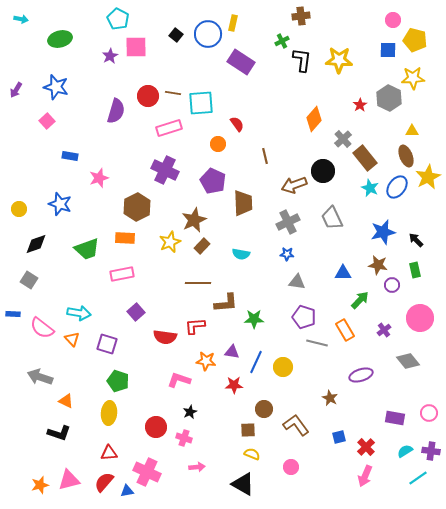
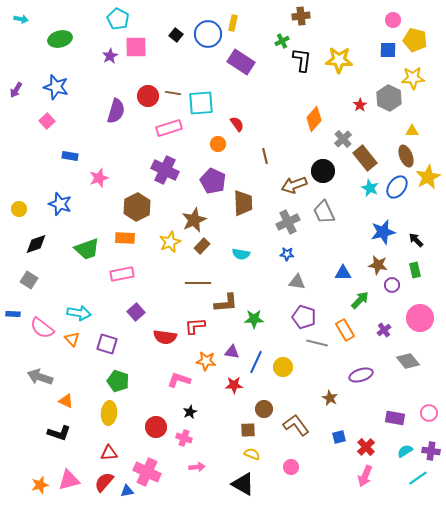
gray trapezoid at (332, 218): moved 8 px left, 6 px up
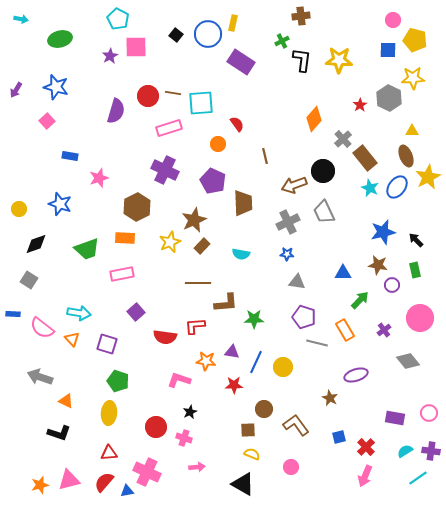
purple ellipse at (361, 375): moved 5 px left
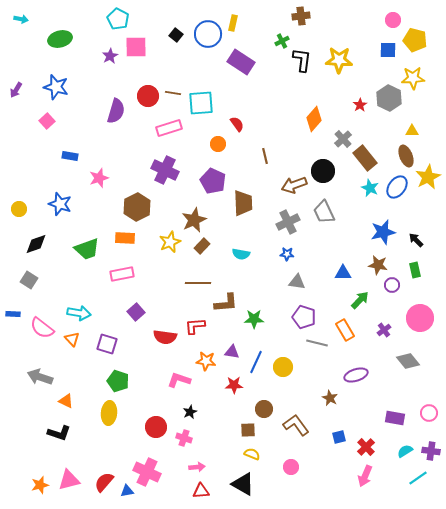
red triangle at (109, 453): moved 92 px right, 38 px down
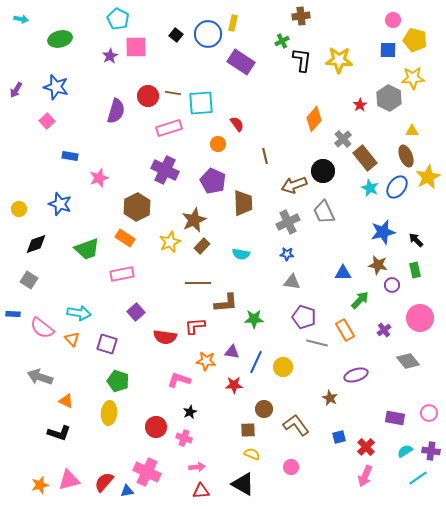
orange rectangle at (125, 238): rotated 30 degrees clockwise
gray triangle at (297, 282): moved 5 px left
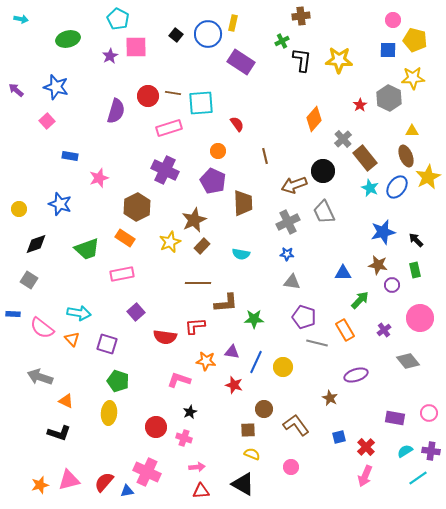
green ellipse at (60, 39): moved 8 px right
purple arrow at (16, 90): rotated 98 degrees clockwise
orange circle at (218, 144): moved 7 px down
red star at (234, 385): rotated 18 degrees clockwise
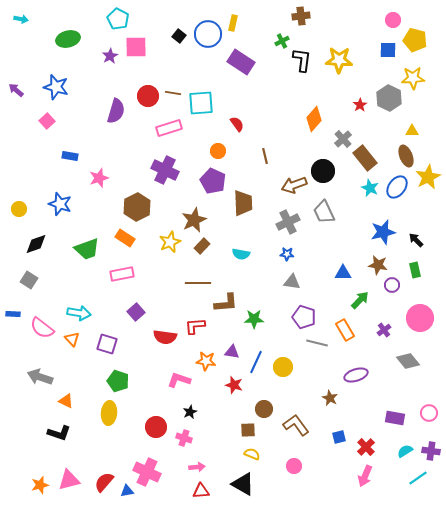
black square at (176, 35): moved 3 px right, 1 px down
pink circle at (291, 467): moved 3 px right, 1 px up
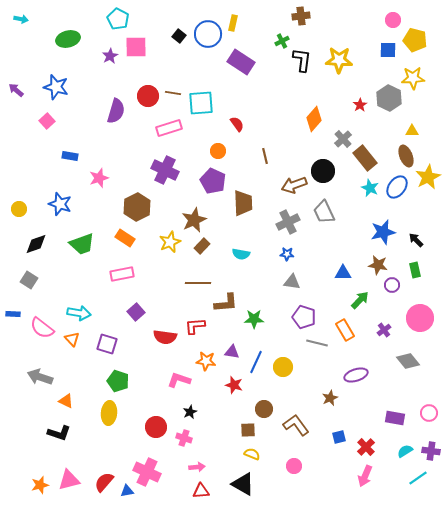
green trapezoid at (87, 249): moved 5 px left, 5 px up
brown star at (330, 398): rotated 21 degrees clockwise
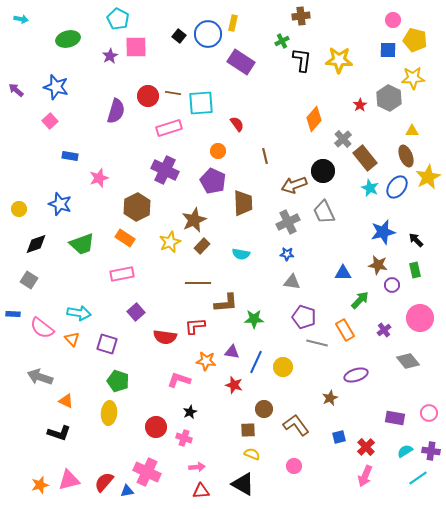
pink square at (47, 121): moved 3 px right
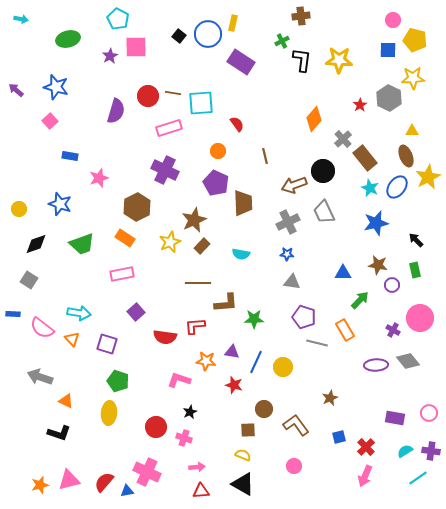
purple pentagon at (213, 181): moved 3 px right, 2 px down
blue star at (383, 232): moved 7 px left, 9 px up
purple cross at (384, 330): moved 9 px right; rotated 24 degrees counterclockwise
purple ellipse at (356, 375): moved 20 px right, 10 px up; rotated 15 degrees clockwise
yellow semicircle at (252, 454): moved 9 px left, 1 px down
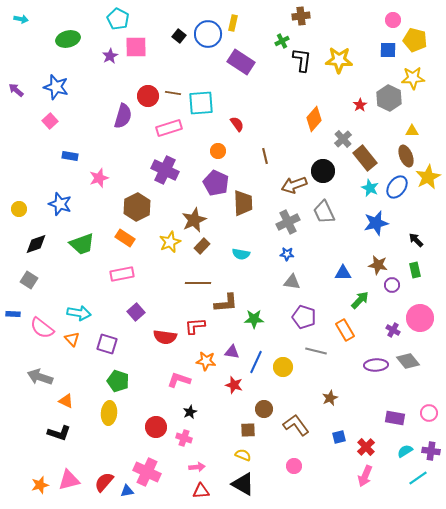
purple semicircle at (116, 111): moved 7 px right, 5 px down
gray line at (317, 343): moved 1 px left, 8 px down
